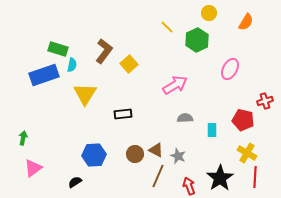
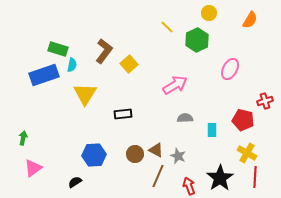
orange semicircle: moved 4 px right, 2 px up
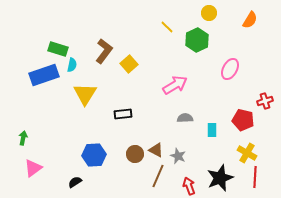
black star: rotated 12 degrees clockwise
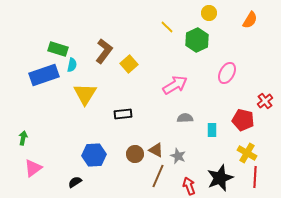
pink ellipse: moved 3 px left, 4 px down
red cross: rotated 21 degrees counterclockwise
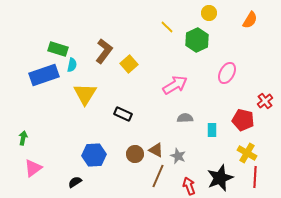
black rectangle: rotated 30 degrees clockwise
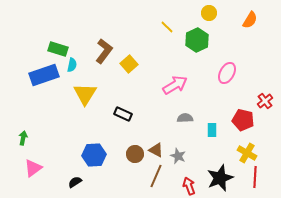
brown line: moved 2 px left
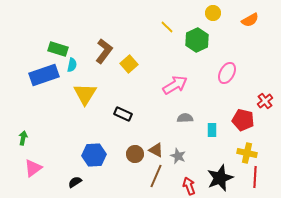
yellow circle: moved 4 px right
orange semicircle: rotated 30 degrees clockwise
yellow cross: rotated 18 degrees counterclockwise
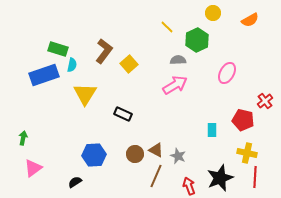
gray semicircle: moved 7 px left, 58 px up
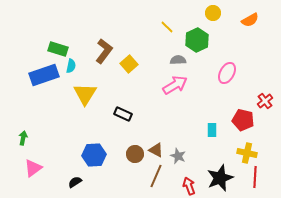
cyan semicircle: moved 1 px left, 1 px down
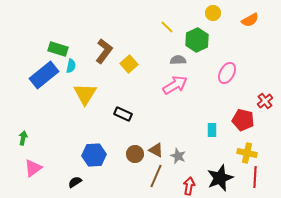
blue rectangle: rotated 20 degrees counterclockwise
red arrow: rotated 30 degrees clockwise
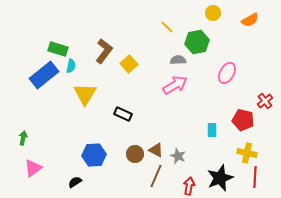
green hexagon: moved 2 px down; rotated 15 degrees clockwise
